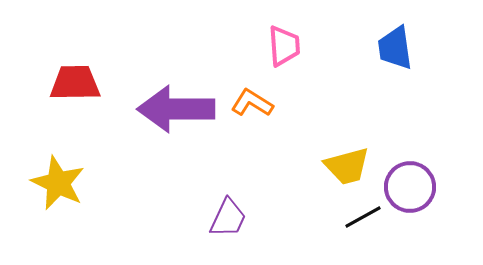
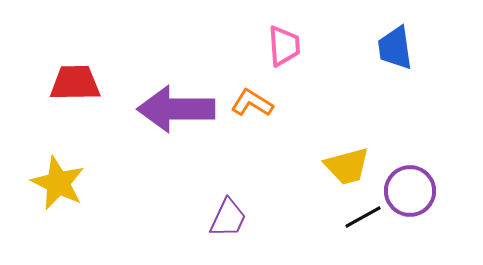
purple circle: moved 4 px down
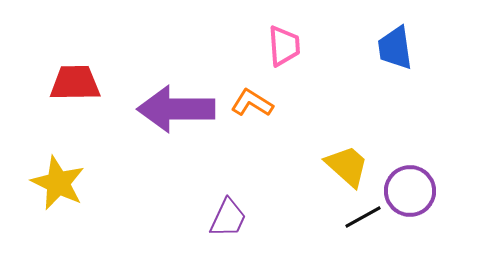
yellow trapezoid: rotated 123 degrees counterclockwise
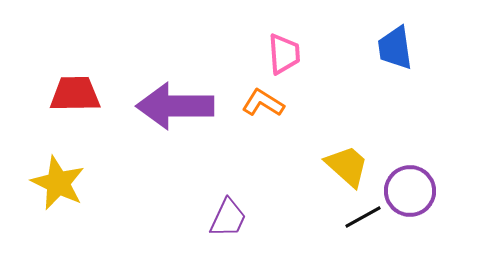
pink trapezoid: moved 8 px down
red trapezoid: moved 11 px down
orange L-shape: moved 11 px right
purple arrow: moved 1 px left, 3 px up
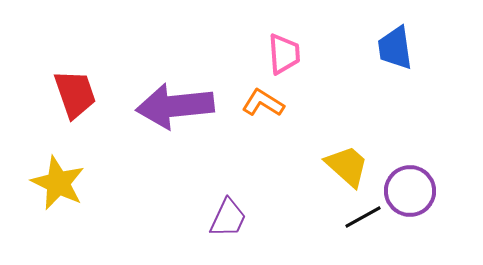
red trapezoid: rotated 72 degrees clockwise
purple arrow: rotated 6 degrees counterclockwise
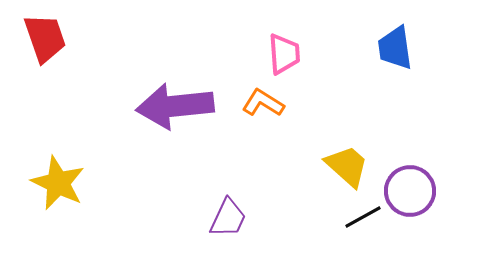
red trapezoid: moved 30 px left, 56 px up
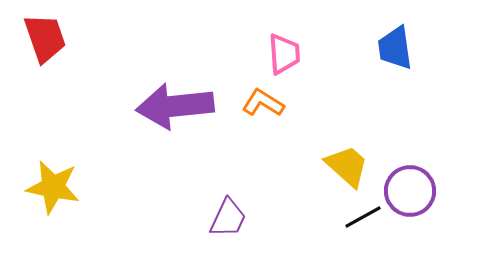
yellow star: moved 5 px left, 4 px down; rotated 14 degrees counterclockwise
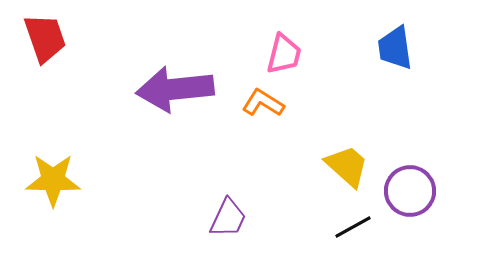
pink trapezoid: rotated 18 degrees clockwise
purple arrow: moved 17 px up
yellow star: moved 7 px up; rotated 10 degrees counterclockwise
black line: moved 10 px left, 10 px down
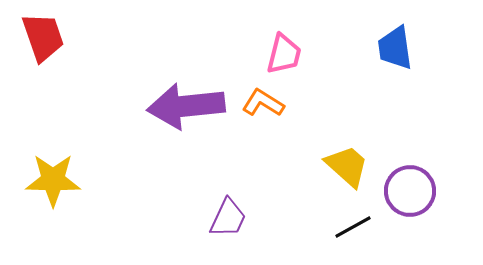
red trapezoid: moved 2 px left, 1 px up
purple arrow: moved 11 px right, 17 px down
